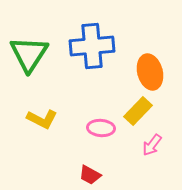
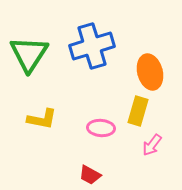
blue cross: rotated 12 degrees counterclockwise
yellow rectangle: rotated 28 degrees counterclockwise
yellow L-shape: rotated 16 degrees counterclockwise
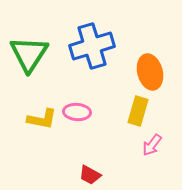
pink ellipse: moved 24 px left, 16 px up
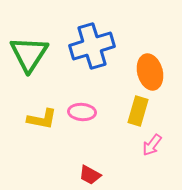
pink ellipse: moved 5 px right
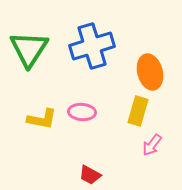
green triangle: moved 5 px up
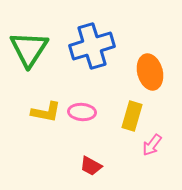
yellow rectangle: moved 6 px left, 5 px down
yellow L-shape: moved 4 px right, 7 px up
red trapezoid: moved 1 px right, 9 px up
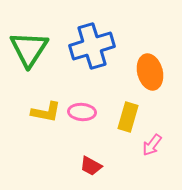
yellow rectangle: moved 4 px left, 1 px down
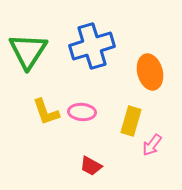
green triangle: moved 1 px left, 2 px down
yellow L-shape: rotated 60 degrees clockwise
yellow rectangle: moved 3 px right, 4 px down
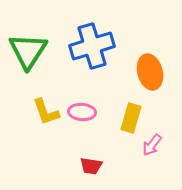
yellow rectangle: moved 3 px up
red trapezoid: rotated 20 degrees counterclockwise
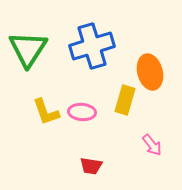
green triangle: moved 2 px up
yellow rectangle: moved 6 px left, 18 px up
pink arrow: rotated 75 degrees counterclockwise
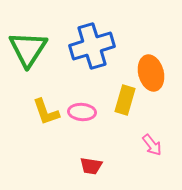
orange ellipse: moved 1 px right, 1 px down
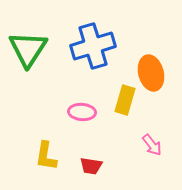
blue cross: moved 1 px right
yellow L-shape: moved 44 px down; rotated 28 degrees clockwise
